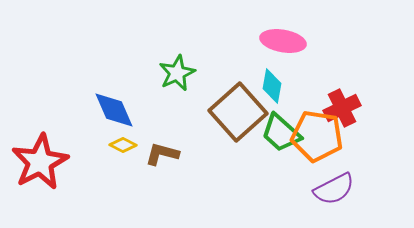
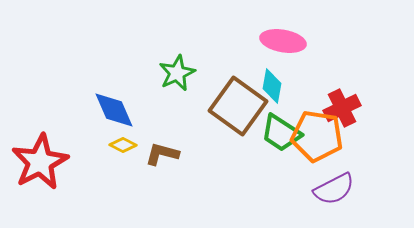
brown square: moved 6 px up; rotated 12 degrees counterclockwise
green trapezoid: rotated 9 degrees counterclockwise
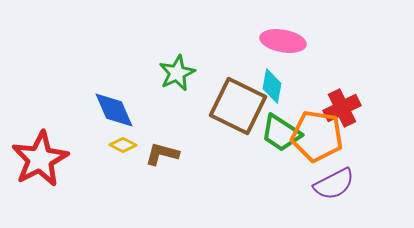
brown square: rotated 10 degrees counterclockwise
red star: moved 3 px up
purple semicircle: moved 5 px up
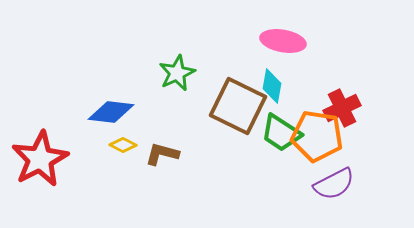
blue diamond: moved 3 px left, 2 px down; rotated 60 degrees counterclockwise
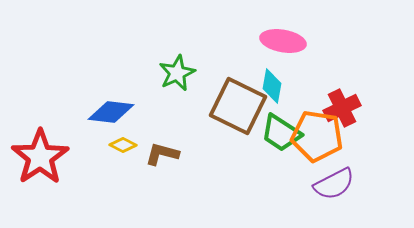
red star: moved 2 px up; rotated 6 degrees counterclockwise
